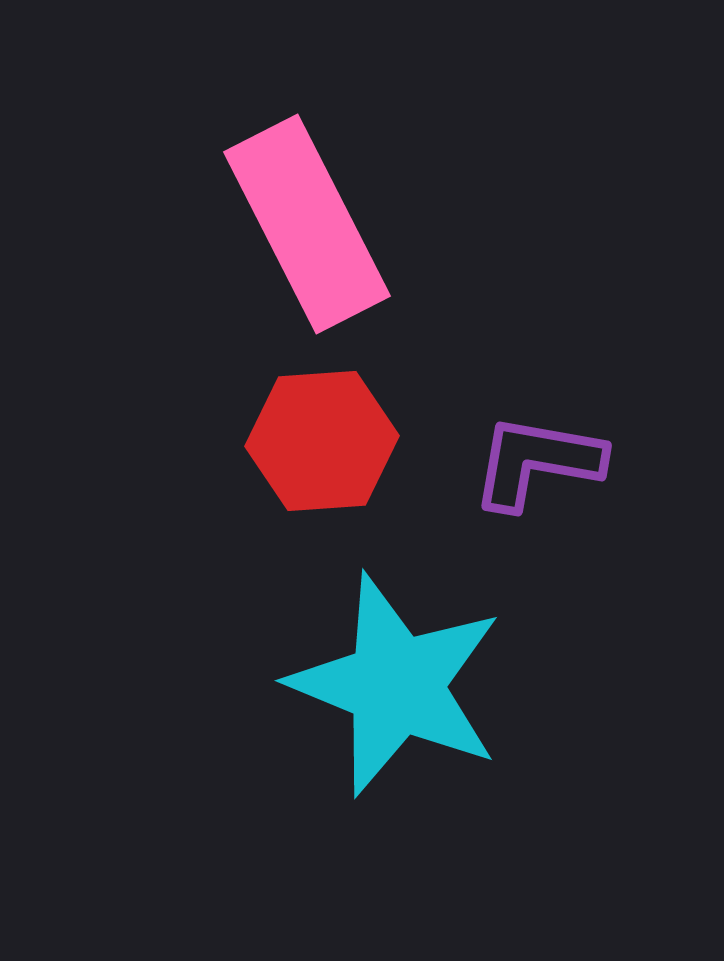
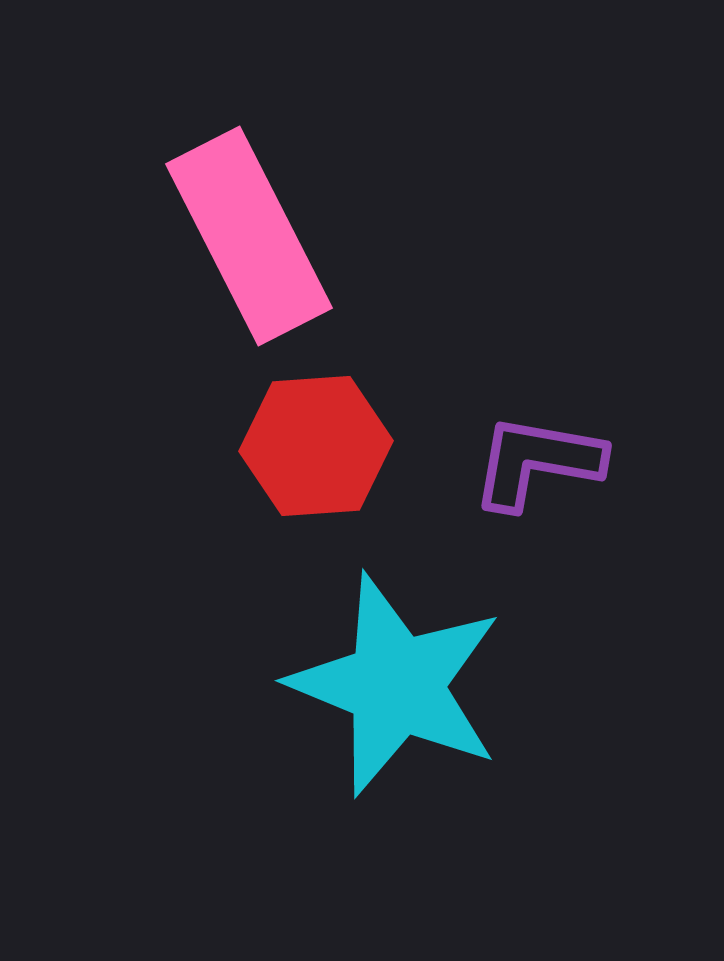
pink rectangle: moved 58 px left, 12 px down
red hexagon: moved 6 px left, 5 px down
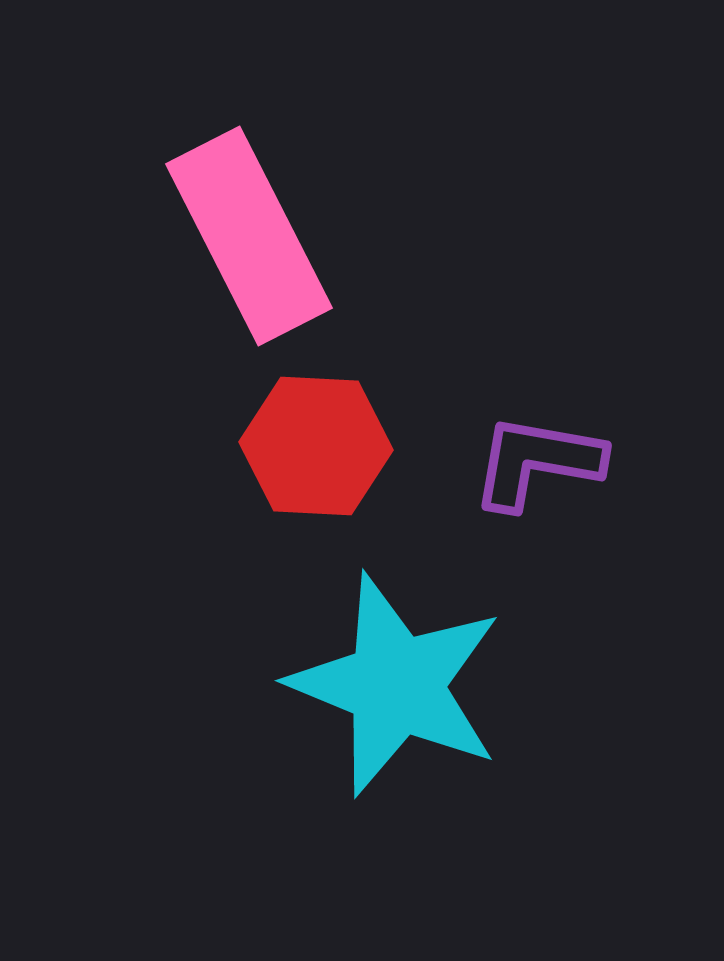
red hexagon: rotated 7 degrees clockwise
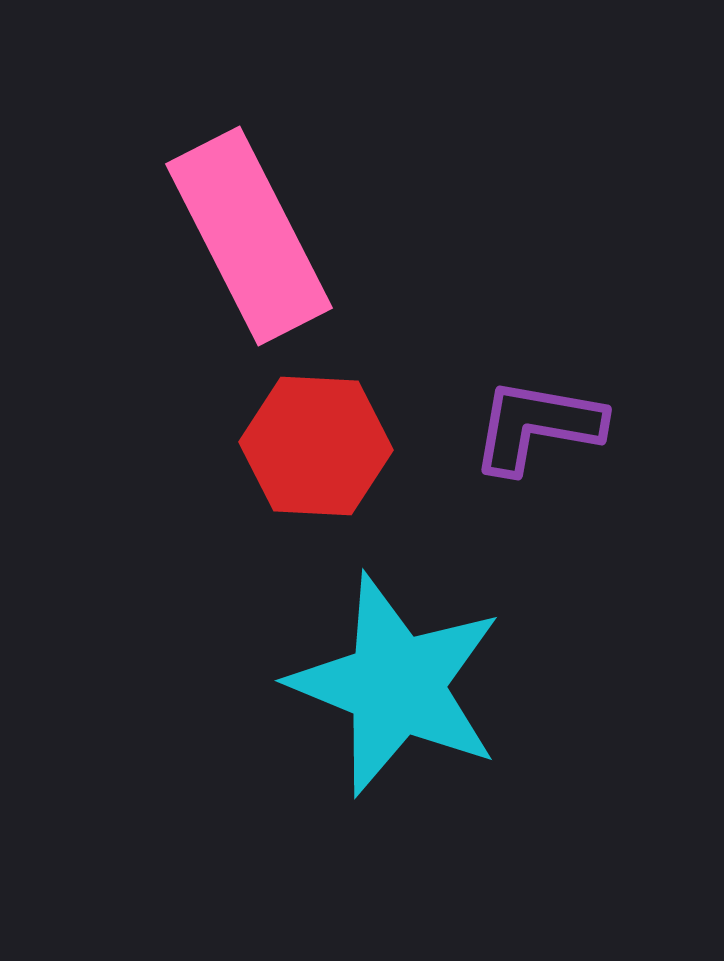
purple L-shape: moved 36 px up
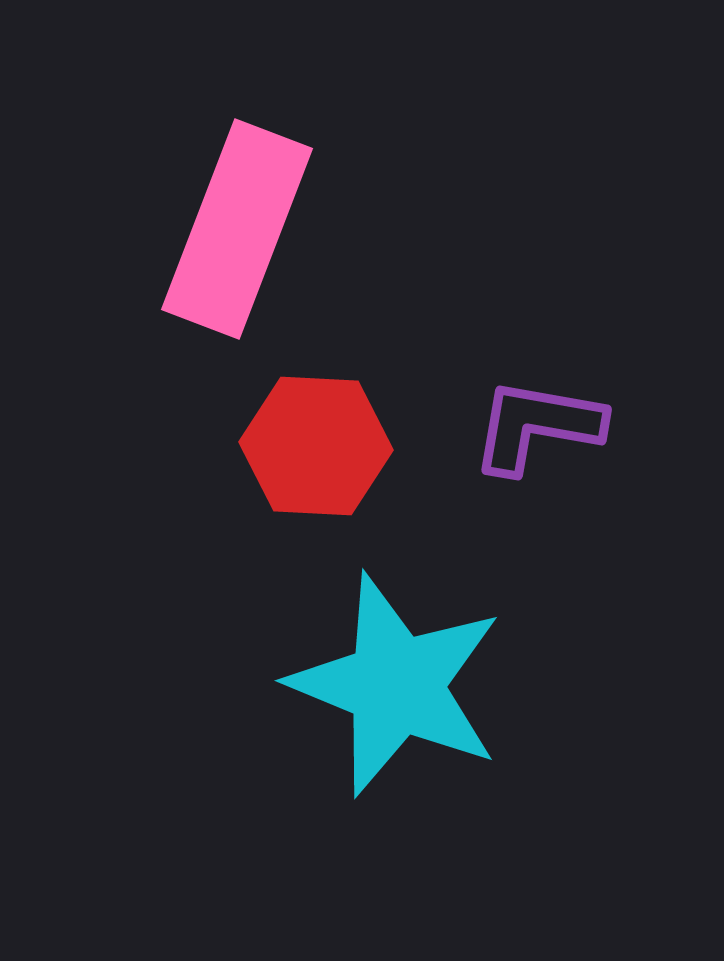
pink rectangle: moved 12 px left, 7 px up; rotated 48 degrees clockwise
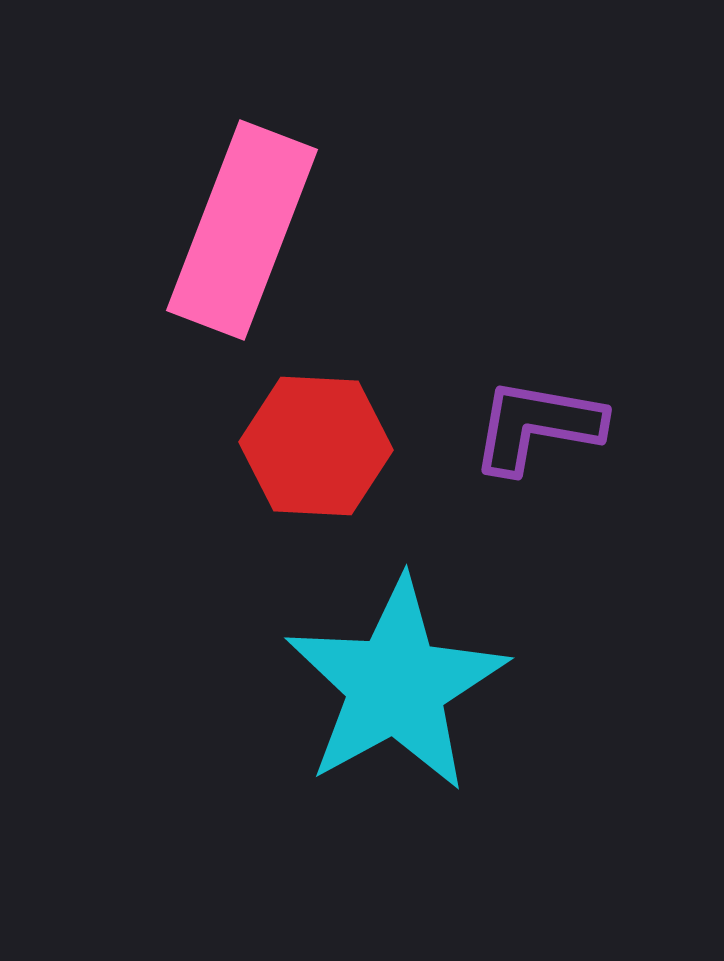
pink rectangle: moved 5 px right, 1 px down
cyan star: rotated 21 degrees clockwise
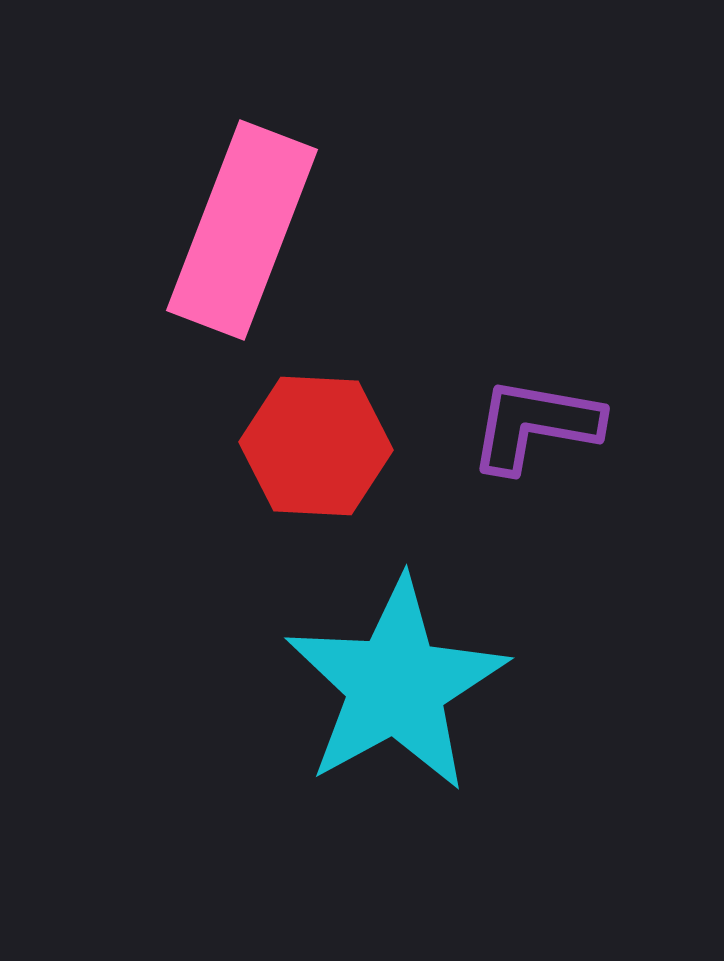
purple L-shape: moved 2 px left, 1 px up
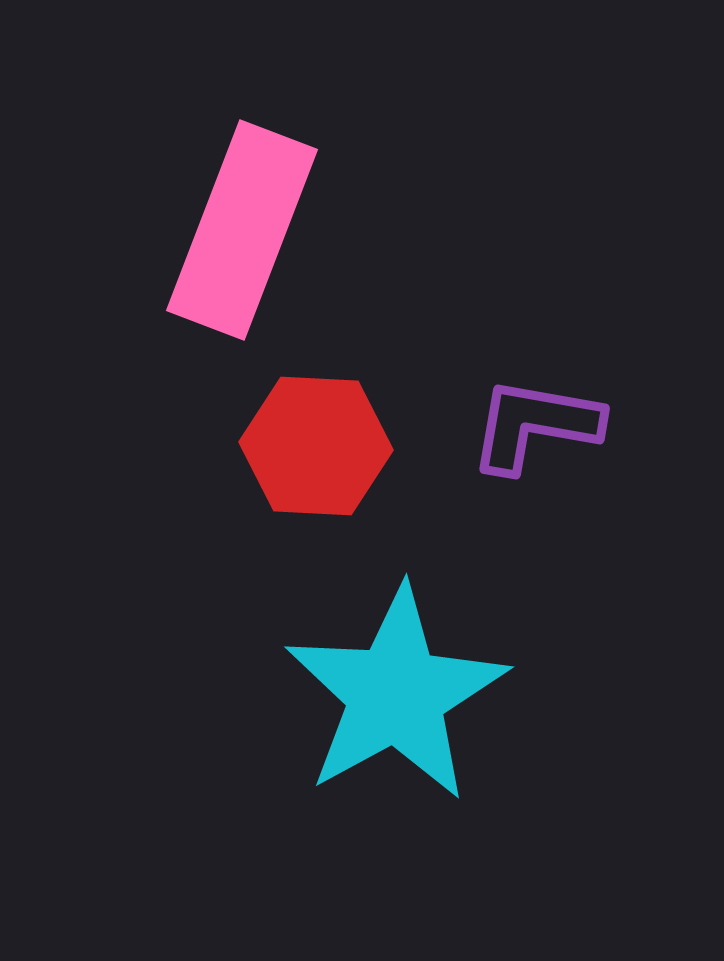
cyan star: moved 9 px down
